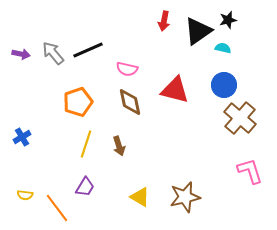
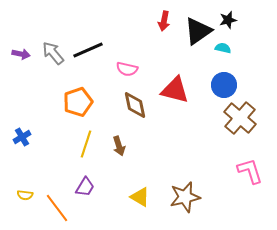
brown diamond: moved 5 px right, 3 px down
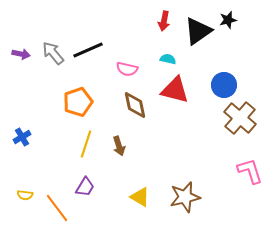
cyan semicircle: moved 55 px left, 11 px down
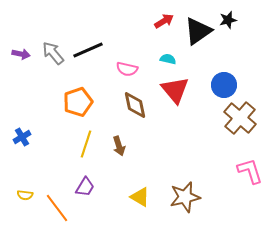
red arrow: rotated 132 degrees counterclockwise
red triangle: rotated 36 degrees clockwise
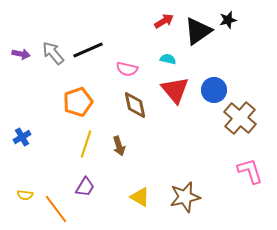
blue circle: moved 10 px left, 5 px down
orange line: moved 1 px left, 1 px down
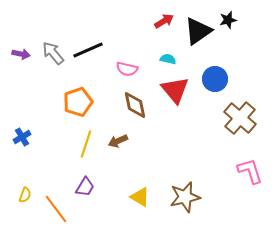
blue circle: moved 1 px right, 11 px up
brown arrow: moved 1 px left, 5 px up; rotated 84 degrees clockwise
yellow semicircle: rotated 77 degrees counterclockwise
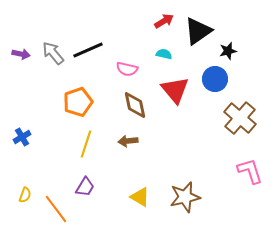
black star: moved 31 px down
cyan semicircle: moved 4 px left, 5 px up
brown arrow: moved 10 px right; rotated 18 degrees clockwise
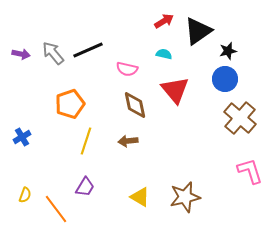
blue circle: moved 10 px right
orange pentagon: moved 8 px left, 2 px down
yellow line: moved 3 px up
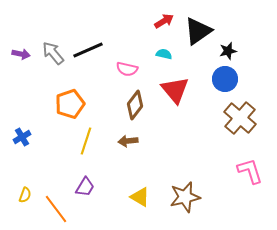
brown diamond: rotated 48 degrees clockwise
